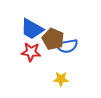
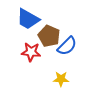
blue trapezoid: moved 4 px left, 10 px up
brown pentagon: moved 4 px left, 3 px up
blue semicircle: rotated 35 degrees counterclockwise
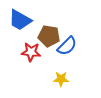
blue trapezoid: moved 8 px left, 1 px down
brown pentagon: rotated 15 degrees counterclockwise
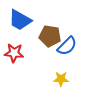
brown pentagon: moved 1 px right
red star: moved 17 px left, 1 px down
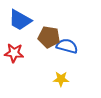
brown pentagon: moved 1 px left, 1 px down
blue semicircle: rotated 120 degrees counterclockwise
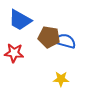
blue semicircle: moved 2 px left, 5 px up
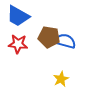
blue trapezoid: moved 2 px left, 4 px up
red star: moved 4 px right, 9 px up
yellow star: rotated 28 degrees counterclockwise
